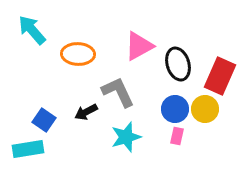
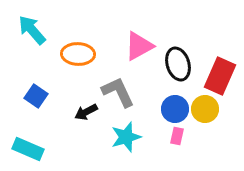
blue square: moved 8 px left, 24 px up
cyan rectangle: rotated 32 degrees clockwise
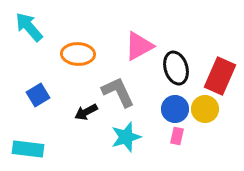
cyan arrow: moved 3 px left, 3 px up
black ellipse: moved 2 px left, 4 px down
blue square: moved 2 px right, 1 px up; rotated 25 degrees clockwise
cyan rectangle: rotated 16 degrees counterclockwise
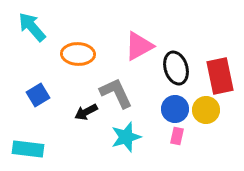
cyan arrow: moved 3 px right
red rectangle: rotated 36 degrees counterclockwise
gray L-shape: moved 2 px left, 1 px down
yellow circle: moved 1 px right, 1 px down
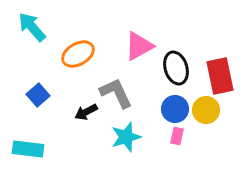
orange ellipse: rotated 32 degrees counterclockwise
blue square: rotated 10 degrees counterclockwise
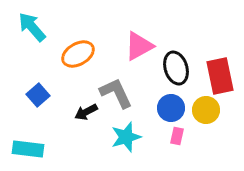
blue circle: moved 4 px left, 1 px up
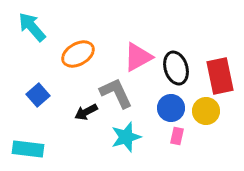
pink triangle: moved 1 px left, 11 px down
yellow circle: moved 1 px down
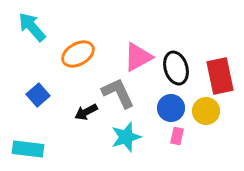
gray L-shape: moved 2 px right
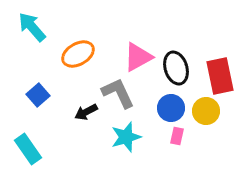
cyan rectangle: rotated 48 degrees clockwise
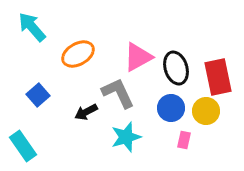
red rectangle: moved 2 px left, 1 px down
pink rectangle: moved 7 px right, 4 px down
cyan rectangle: moved 5 px left, 3 px up
